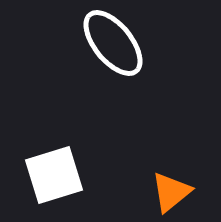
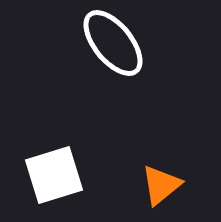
orange triangle: moved 10 px left, 7 px up
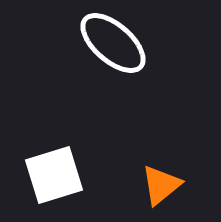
white ellipse: rotated 10 degrees counterclockwise
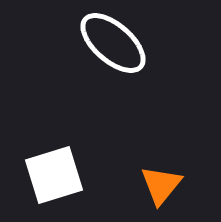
orange triangle: rotated 12 degrees counterclockwise
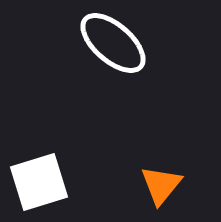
white square: moved 15 px left, 7 px down
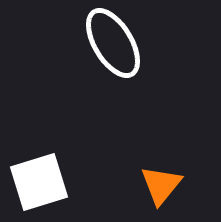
white ellipse: rotated 18 degrees clockwise
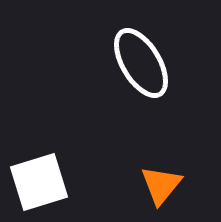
white ellipse: moved 28 px right, 20 px down
